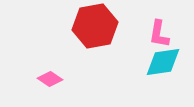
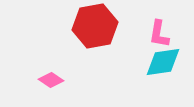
pink diamond: moved 1 px right, 1 px down
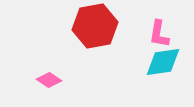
pink diamond: moved 2 px left
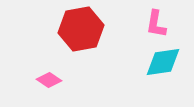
red hexagon: moved 14 px left, 3 px down
pink L-shape: moved 3 px left, 10 px up
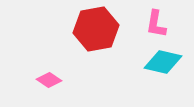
red hexagon: moved 15 px right
cyan diamond: rotated 21 degrees clockwise
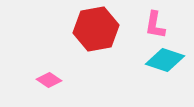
pink L-shape: moved 1 px left, 1 px down
cyan diamond: moved 2 px right, 2 px up; rotated 6 degrees clockwise
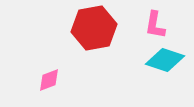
red hexagon: moved 2 px left, 1 px up
pink diamond: rotated 55 degrees counterclockwise
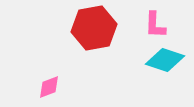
pink L-shape: rotated 8 degrees counterclockwise
pink diamond: moved 7 px down
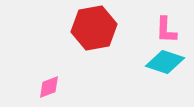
pink L-shape: moved 11 px right, 5 px down
cyan diamond: moved 2 px down
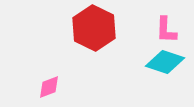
red hexagon: rotated 24 degrees counterclockwise
